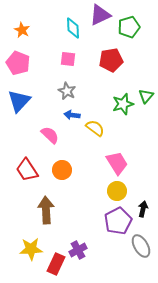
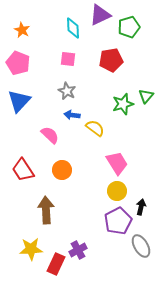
red trapezoid: moved 4 px left
black arrow: moved 2 px left, 2 px up
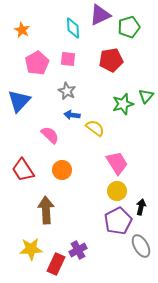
pink pentagon: moved 19 px right; rotated 20 degrees clockwise
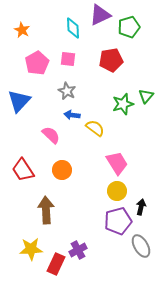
pink semicircle: moved 1 px right
purple pentagon: rotated 12 degrees clockwise
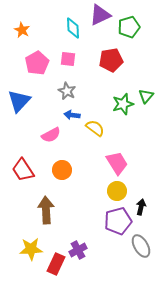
pink semicircle: rotated 108 degrees clockwise
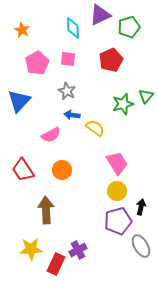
red pentagon: rotated 15 degrees counterclockwise
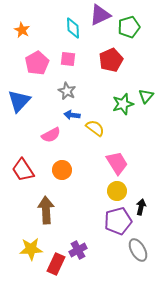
gray ellipse: moved 3 px left, 4 px down
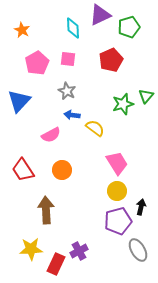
purple cross: moved 1 px right, 1 px down
